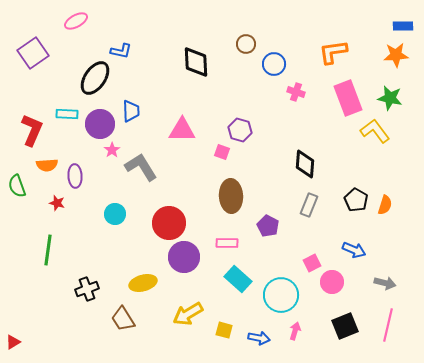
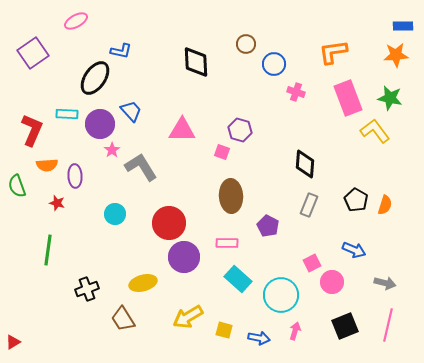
blue trapezoid at (131, 111): rotated 40 degrees counterclockwise
yellow arrow at (188, 314): moved 3 px down
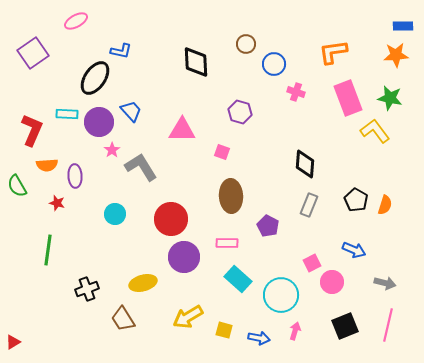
purple circle at (100, 124): moved 1 px left, 2 px up
purple hexagon at (240, 130): moved 18 px up
green semicircle at (17, 186): rotated 10 degrees counterclockwise
red circle at (169, 223): moved 2 px right, 4 px up
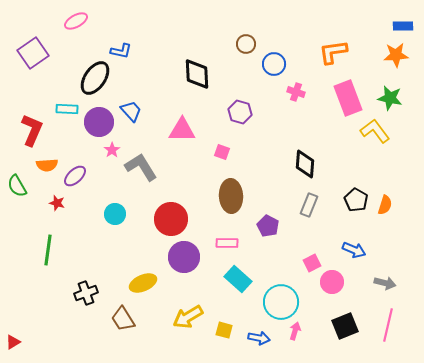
black diamond at (196, 62): moved 1 px right, 12 px down
cyan rectangle at (67, 114): moved 5 px up
purple ellipse at (75, 176): rotated 50 degrees clockwise
yellow ellipse at (143, 283): rotated 8 degrees counterclockwise
black cross at (87, 289): moved 1 px left, 4 px down
cyan circle at (281, 295): moved 7 px down
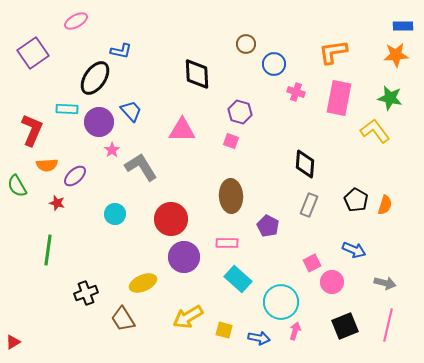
pink rectangle at (348, 98): moved 9 px left; rotated 32 degrees clockwise
pink square at (222, 152): moved 9 px right, 11 px up
